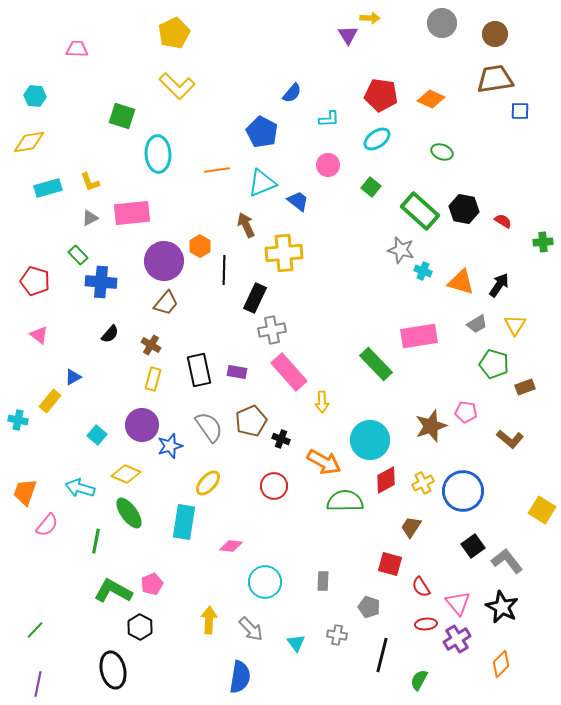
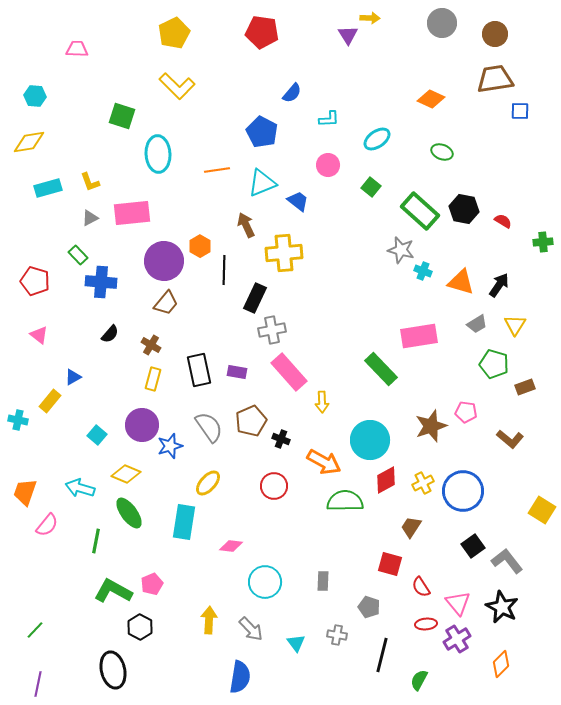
red pentagon at (381, 95): moved 119 px left, 63 px up
green rectangle at (376, 364): moved 5 px right, 5 px down
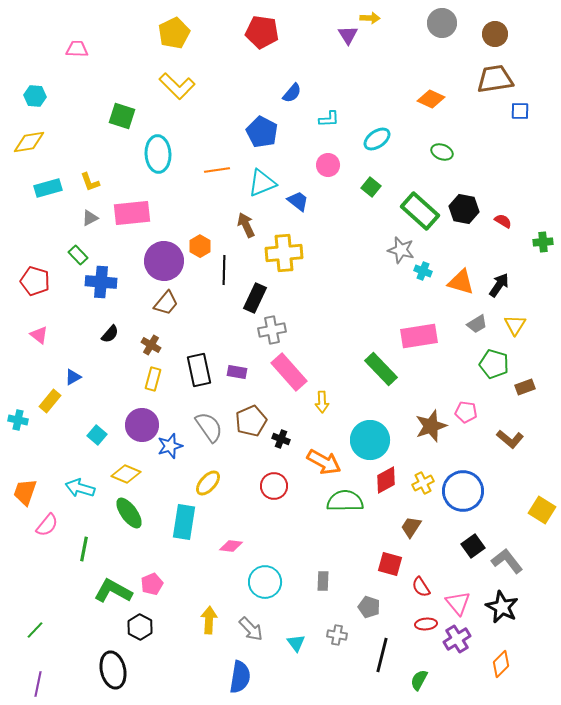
green line at (96, 541): moved 12 px left, 8 px down
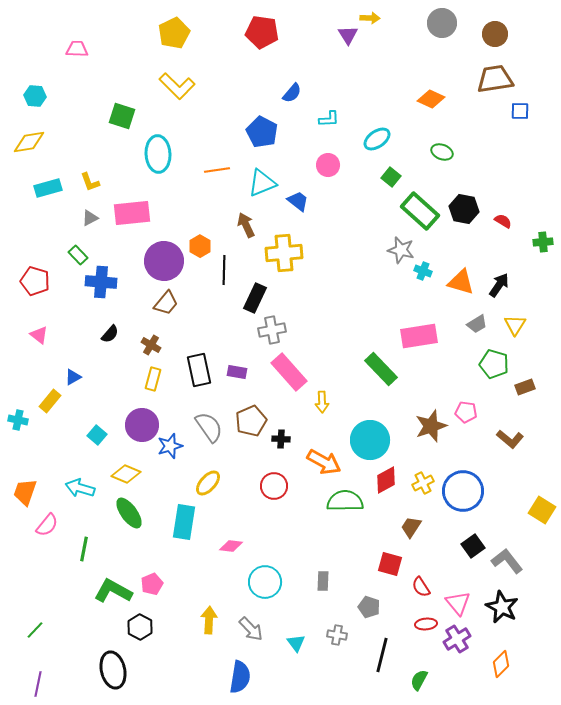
green square at (371, 187): moved 20 px right, 10 px up
black cross at (281, 439): rotated 18 degrees counterclockwise
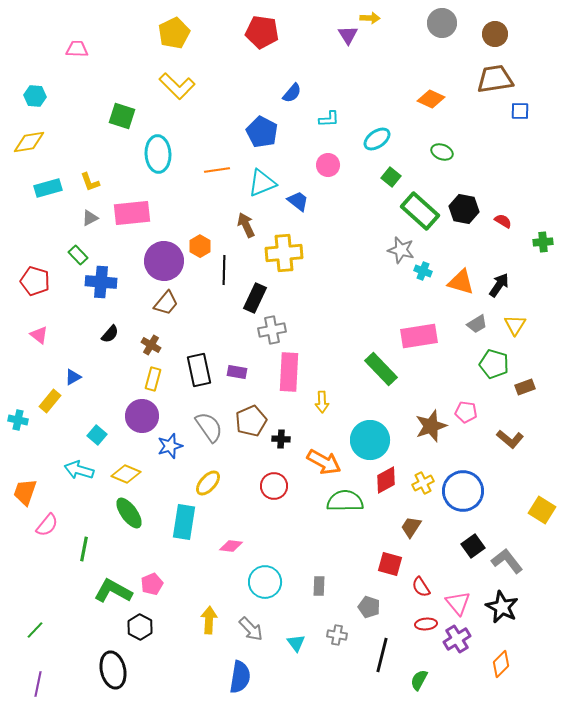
pink rectangle at (289, 372): rotated 45 degrees clockwise
purple circle at (142, 425): moved 9 px up
cyan arrow at (80, 488): moved 1 px left, 18 px up
gray rectangle at (323, 581): moved 4 px left, 5 px down
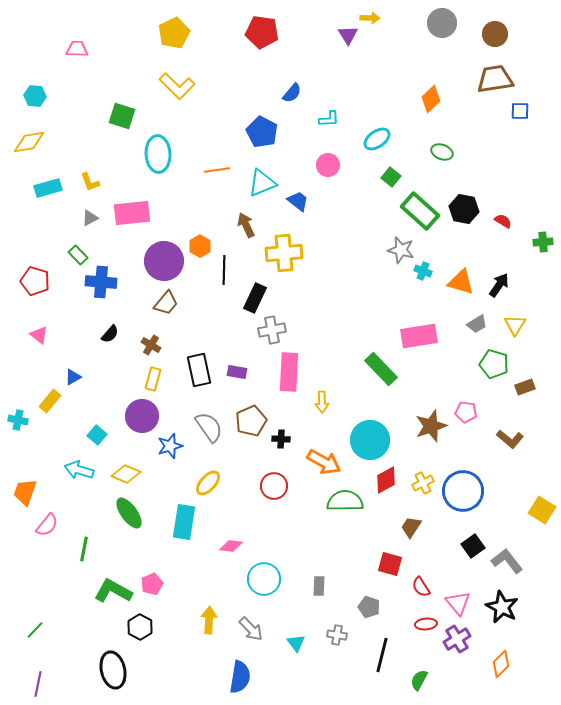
orange diamond at (431, 99): rotated 68 degrees counterclockwise
cyan circle at (265, 582): moved 1 px left, 3 px up
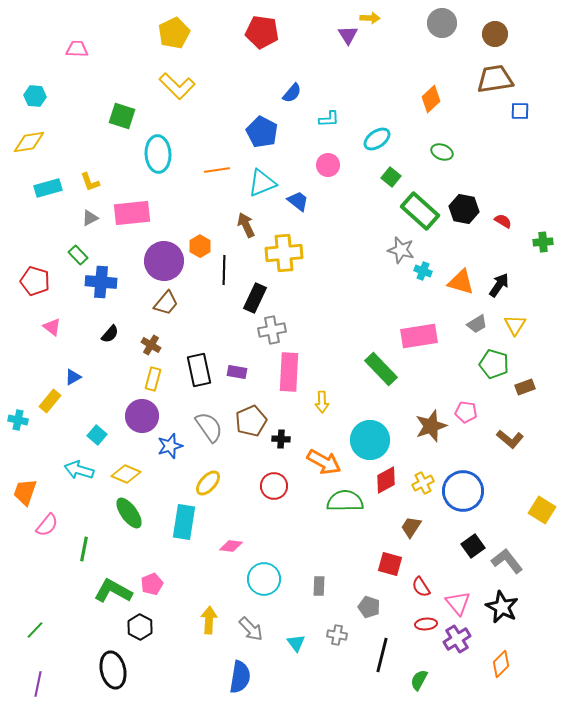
pink triangle at (39, 335): moved 13 px right, 8 px up
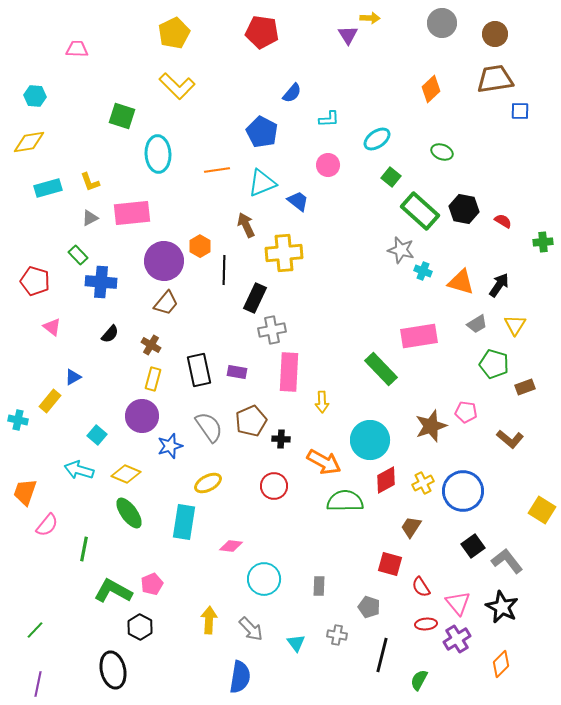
orange diamond at (431, 99): moved 10 px up
yellow ellipse at (208, 483): rotated 20 degrees clockwise
